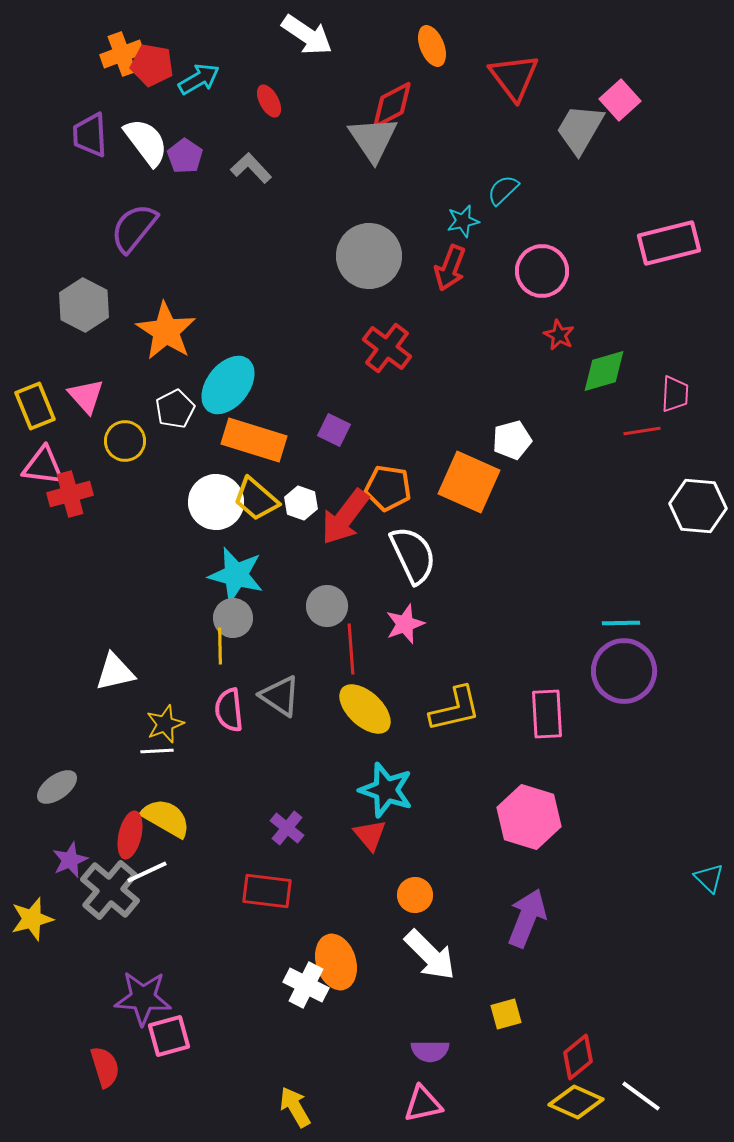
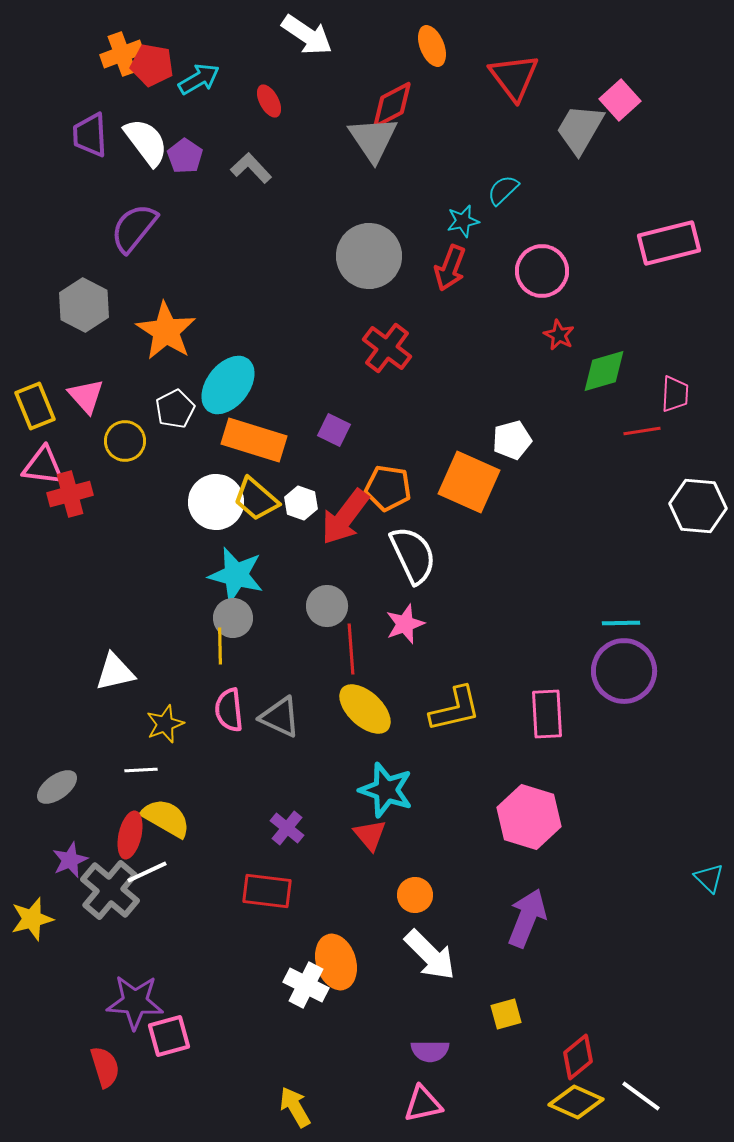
gray triangle at (280, 696): moved 21 px down; rotated 9 degrees counterclockwise
white line at (157, 751): moved 16 px left, 19 px down
purple star at (143, 998): moved 8 px left, 4 px down
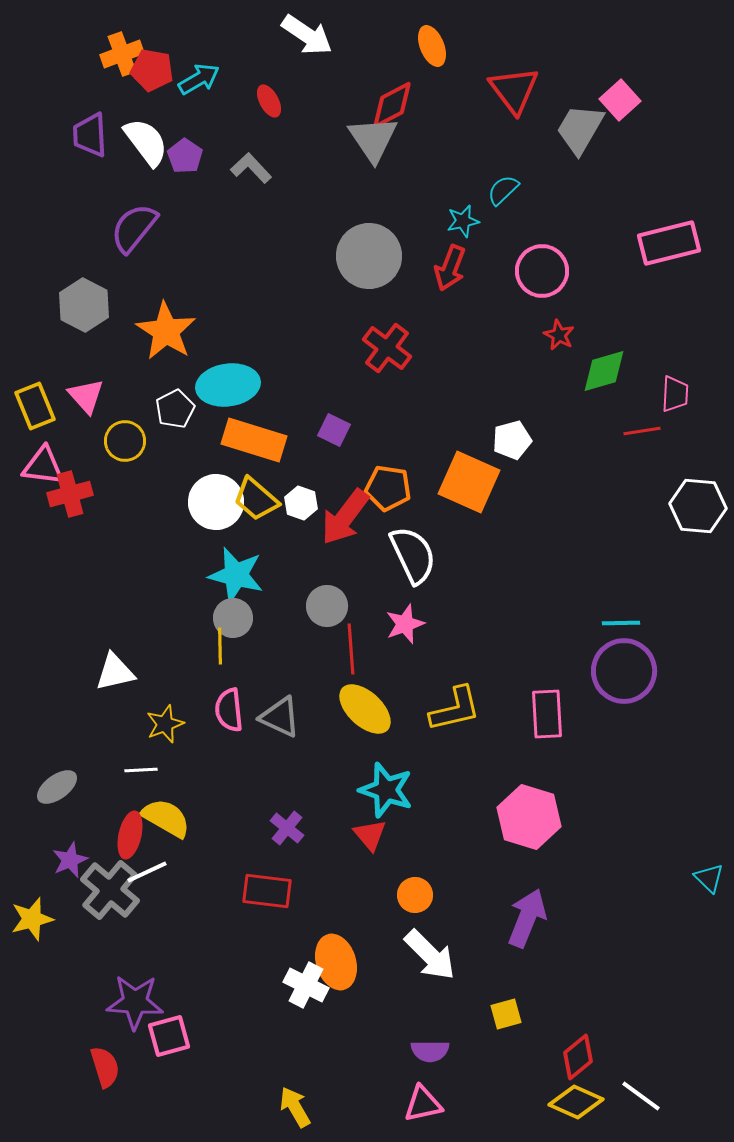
red pentagon at (152, 65): moved 5 px down
red triangle at (514, 77): moved 13 px down
cyan ellipse at (228, 385): rotated 44 degrees clockwise
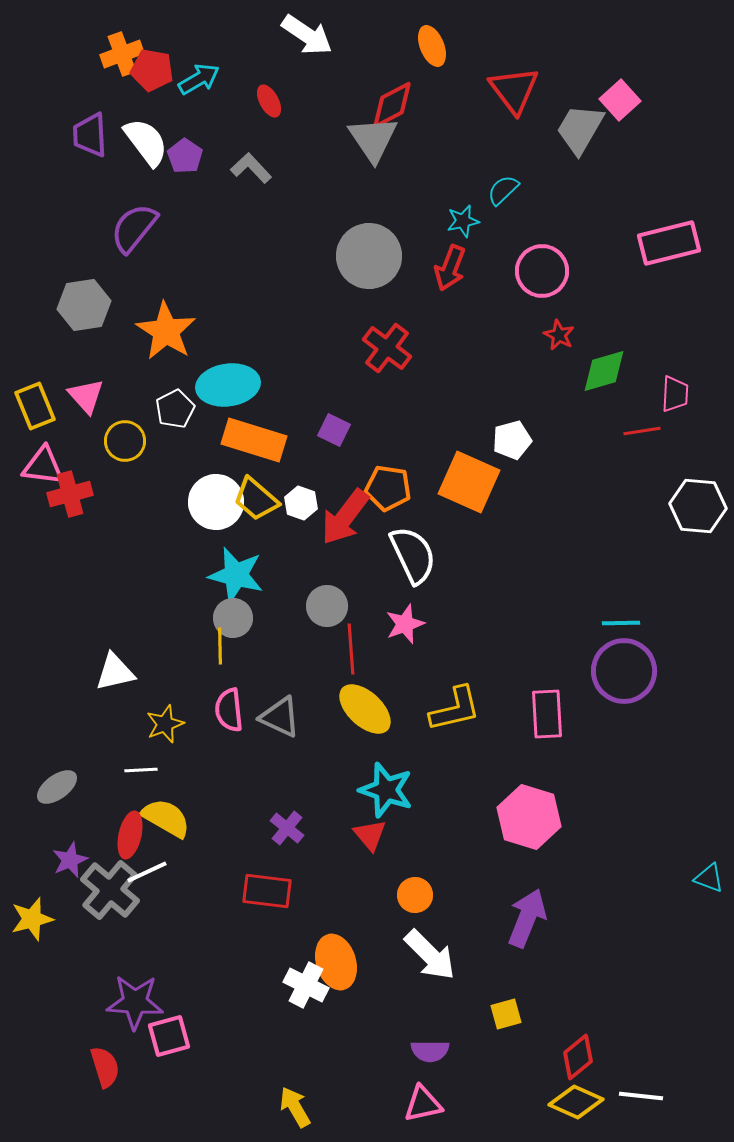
gray hexagon at (84, 305): rotated 24 degrees clockwise
cyan triangle at (709, 878): rotated 24 degrees counterclockwise
white line at (641, 1096): rotated 30 degrees counterclockwise
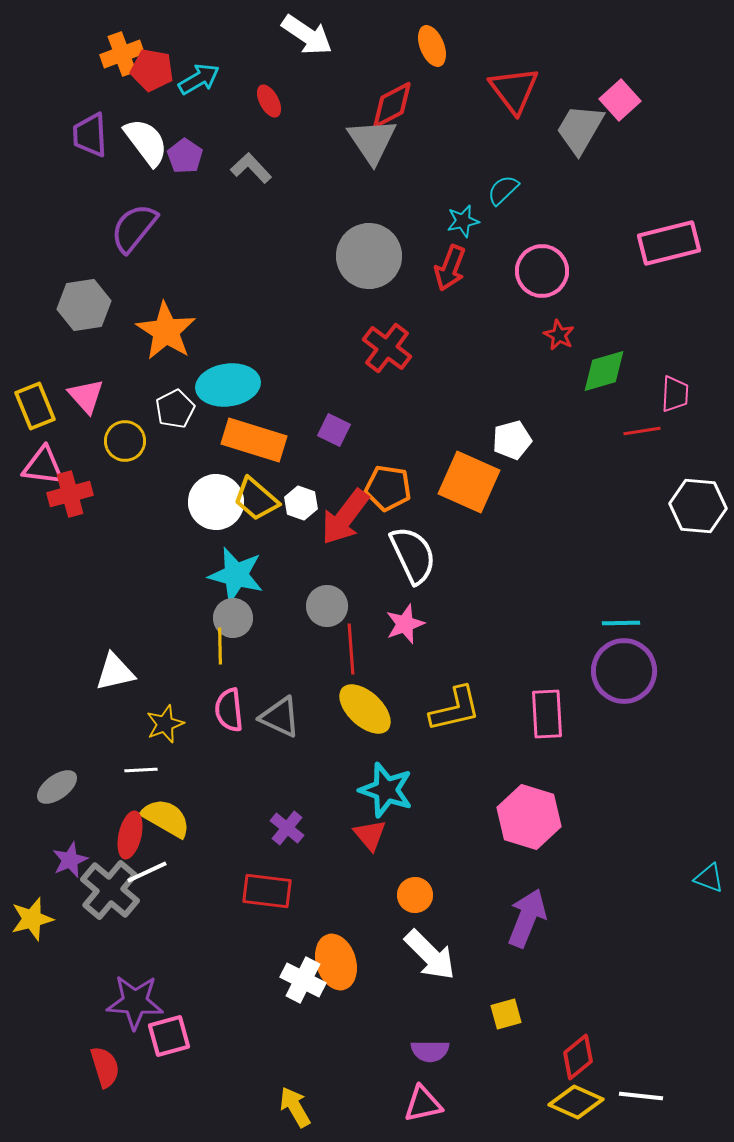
gray triangle at (373, 139): moved 1 px left, 2 px down
white cross at (306, 985): moved 3 px left, 5 px up
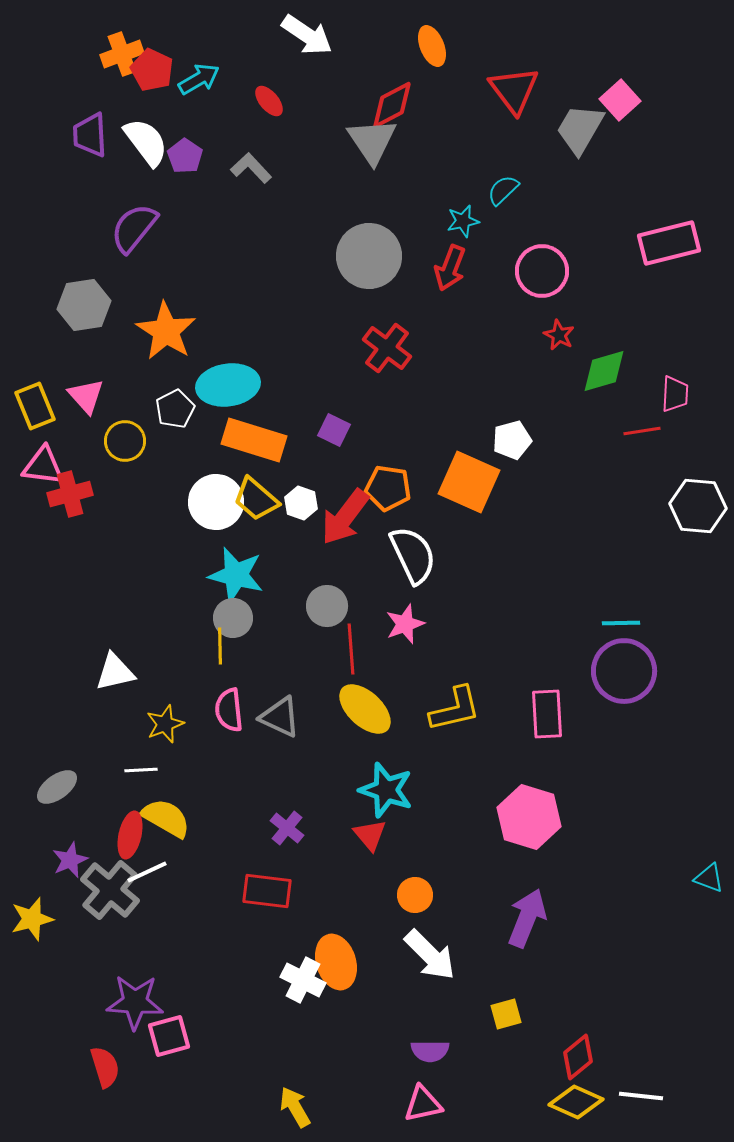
red pentagon at (152, 70): rotated 15 degrees clockwise
red ellipse at (269, 101): rotated 12 degrees counterclockwise
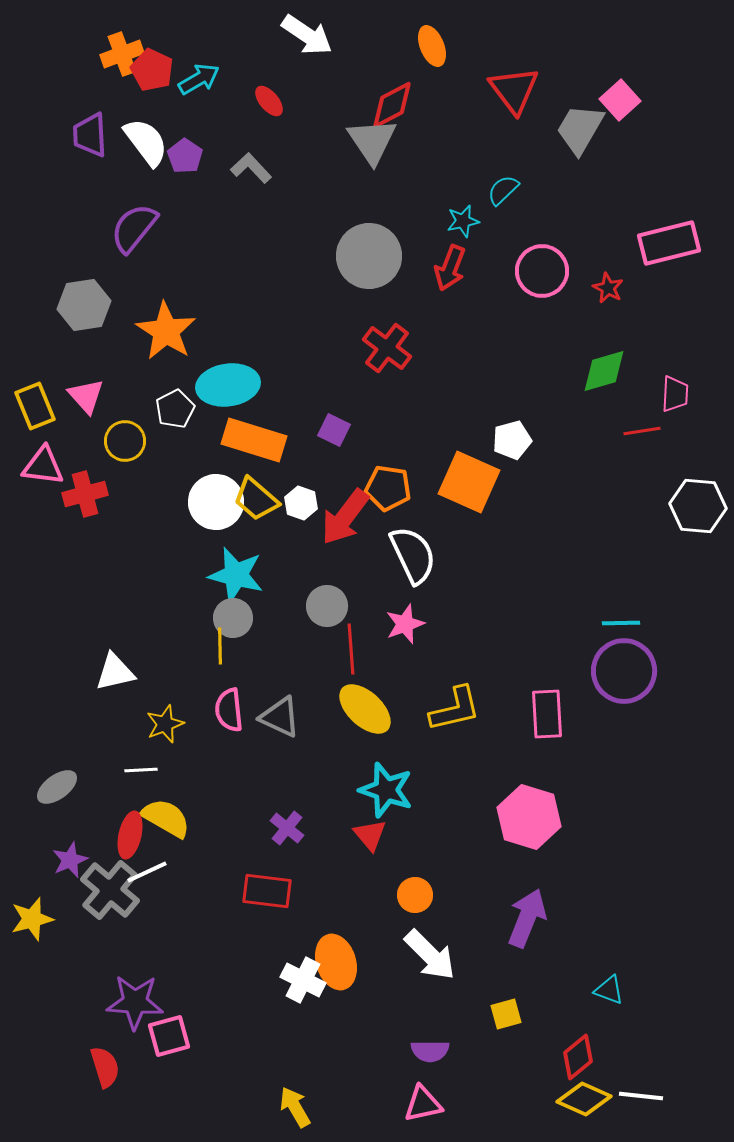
red star at (559, 335): moved 49 px right, 47 px up
red cross at (70, 494): moved 15 px right
cyan triangle at (709, 878): moved 100 px left, 112 px down
yellow diamond at (576, 1102): moved 8 px right, 3 px up
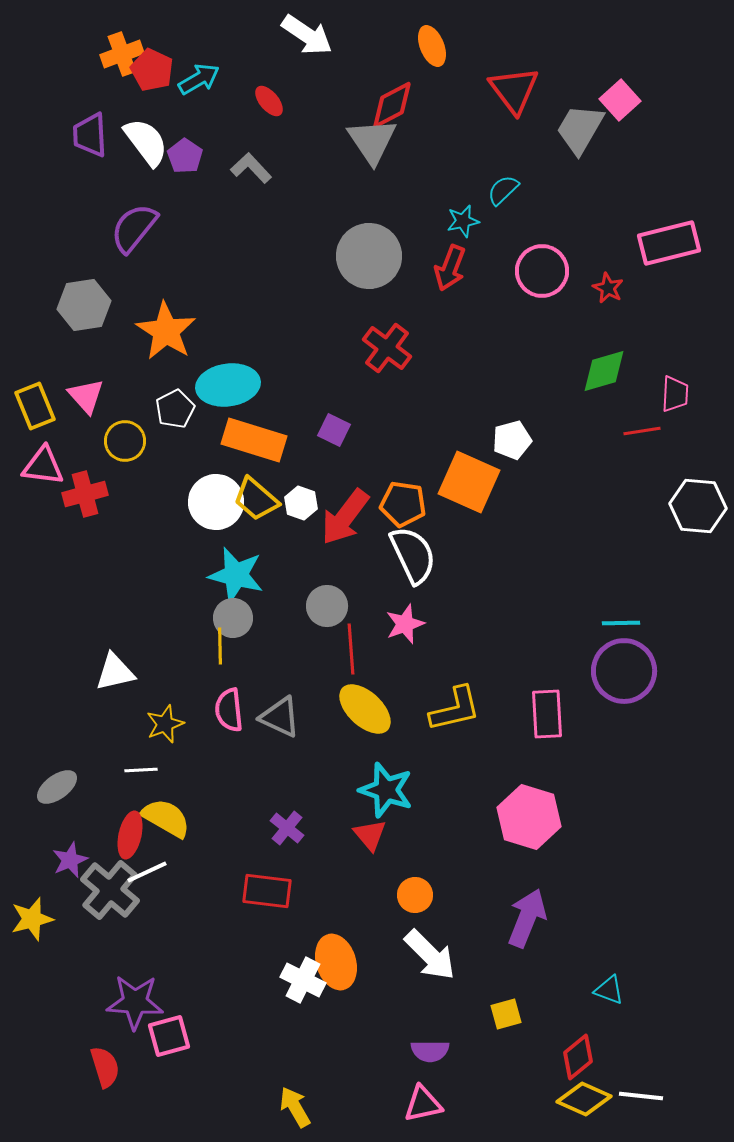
orange pentagon at (388, 488): moved 15 px right, 16 px down
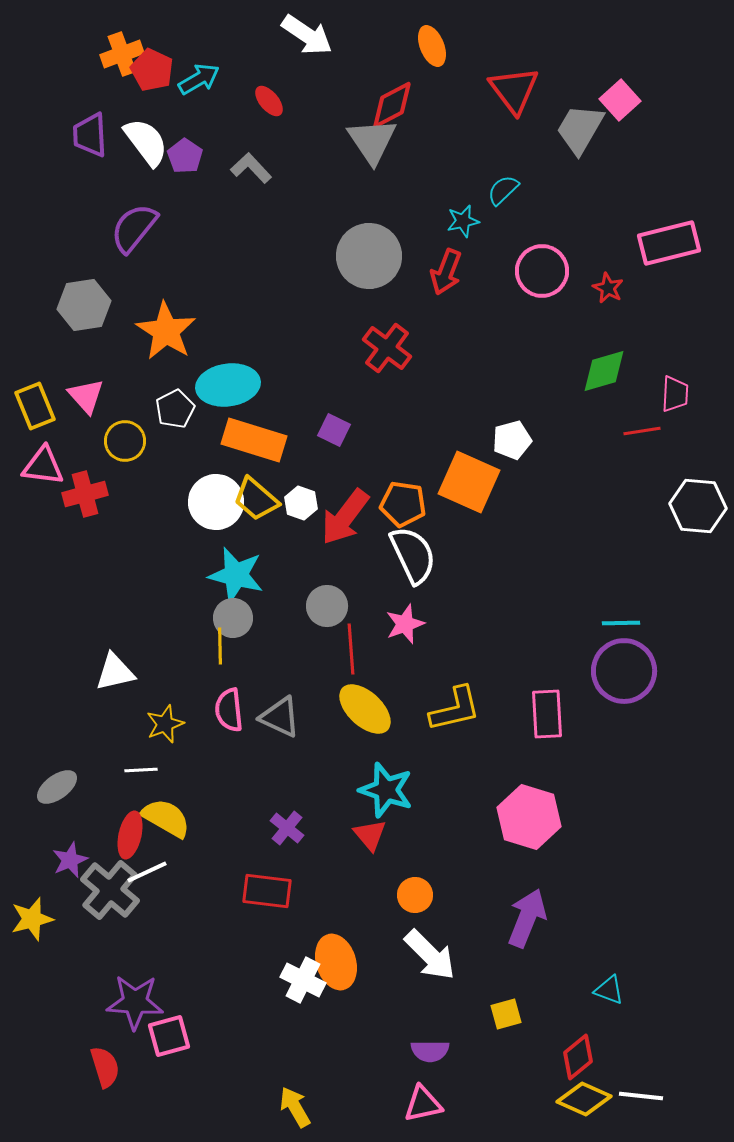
red arrow at (450, 268): moved 4 px left, 4 px down
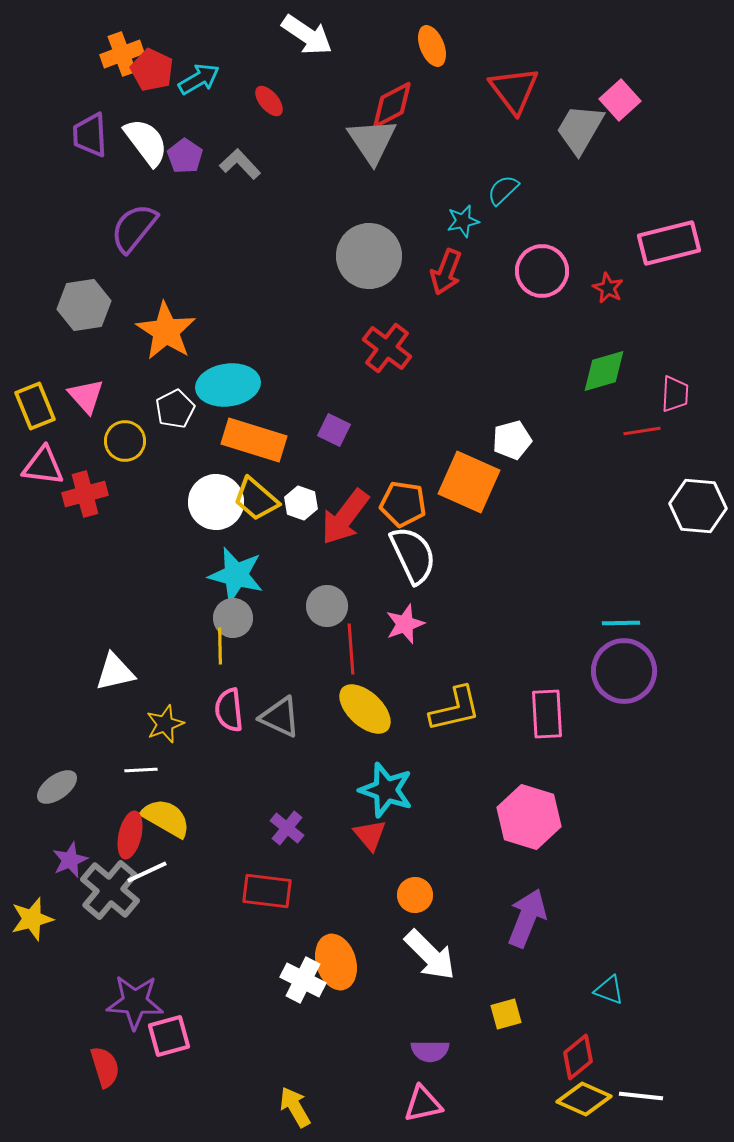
gray L-shape at (251, 168): moved 11 px left, 4 px up
